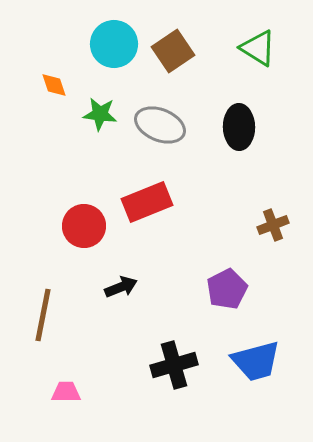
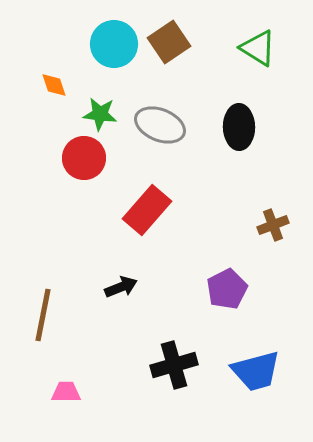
brown square: moved 4 px left, 9 px up
red rectangle: moved 8 px down; rotated 27 degrees counterclockwise
red circle: moved 68 px up
blue trapezoid: moved 10 px down
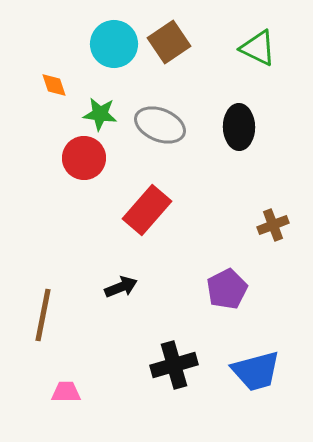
green triangle: rotated 6 degrees counterclockwise
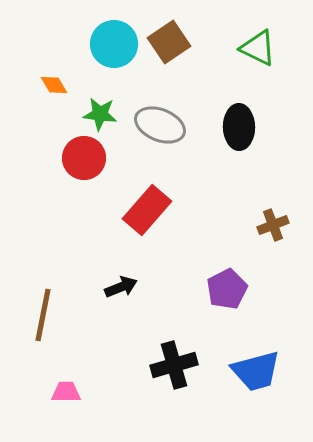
orange diamond: rotated 12 degrees counterclockwise
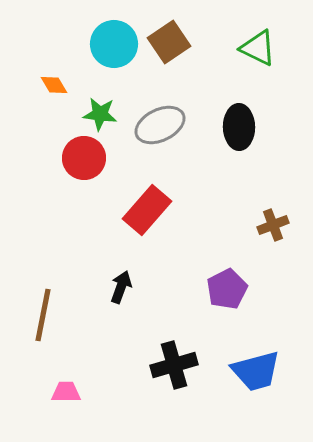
gray ellipse: rotated 48 degrees counterclockwise
black arrow: rotated 48 degrees counterclockwise
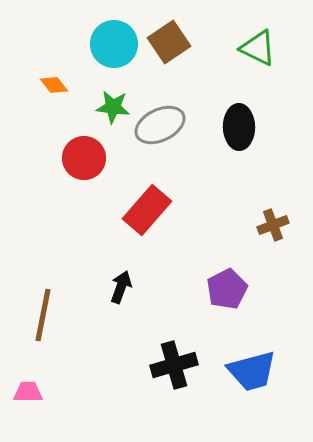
orange diamond: rotated 8 degrees counterclockwise
green star: moved 13 px right, 7 px up
blue trapezoid: moved 4 px left
pink trapezoid: moved 38 px left
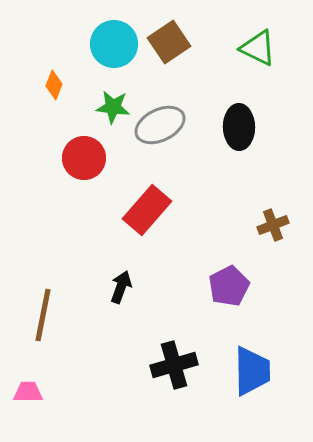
orange diamond: rotated 60 degrees clockwise
purple pentagon: moved 2 px right, 3 px up
blue trapezoid: rotated 76 degrees counterclockwise
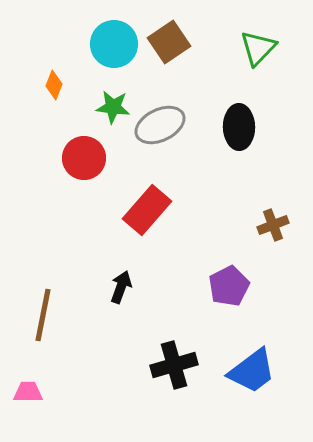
green triangle: rotated 48 degrees clockwise
blue trapezoid: rotated 54 degrees clockwise
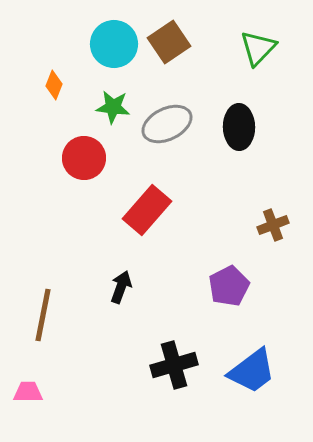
gray ellipse: moved 7 px right, 1 px up
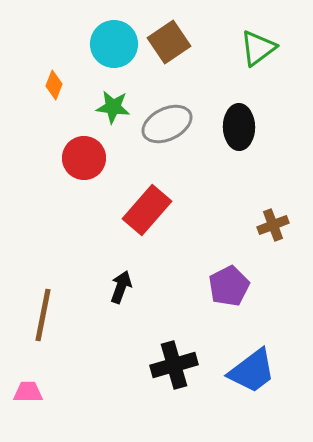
green triangle: rotated 9 degrees clockwise
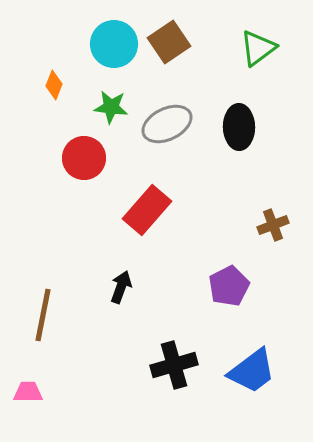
green star: moved 2 px left
